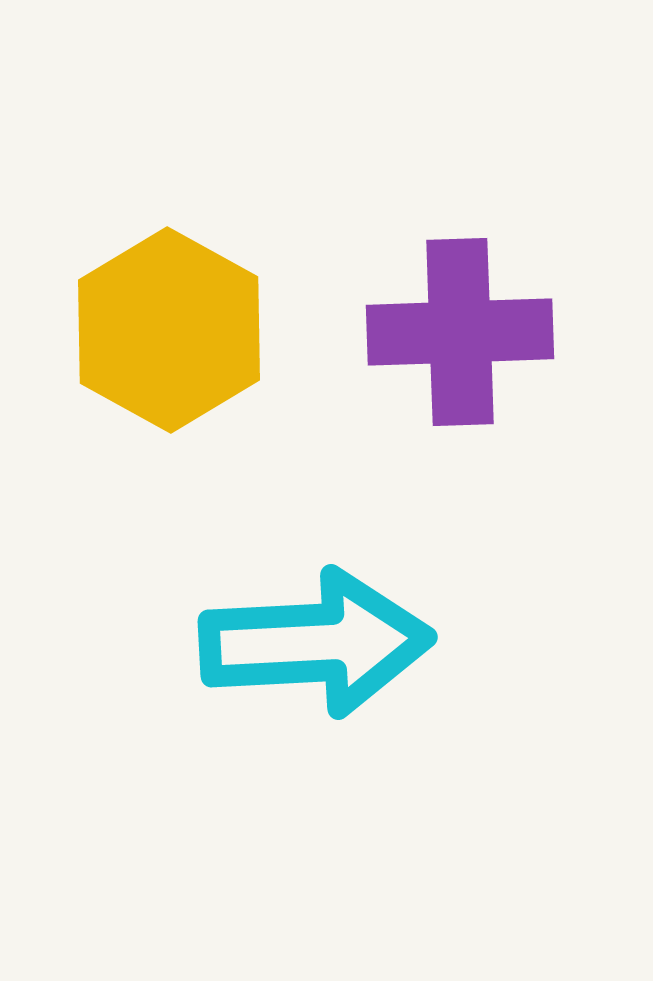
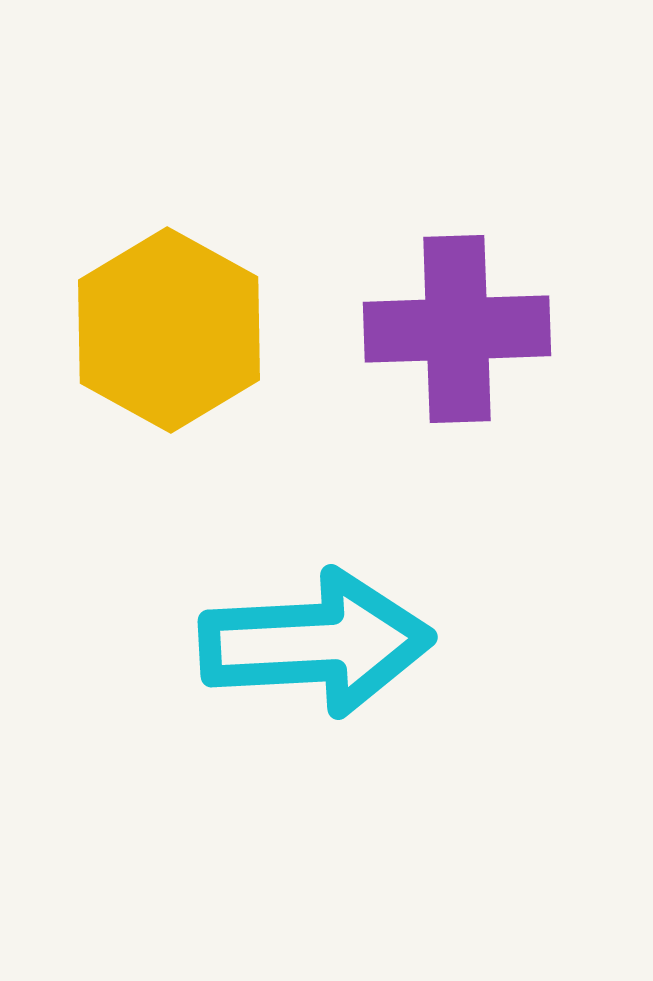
purple cross: moved 3 px left, 3 px up
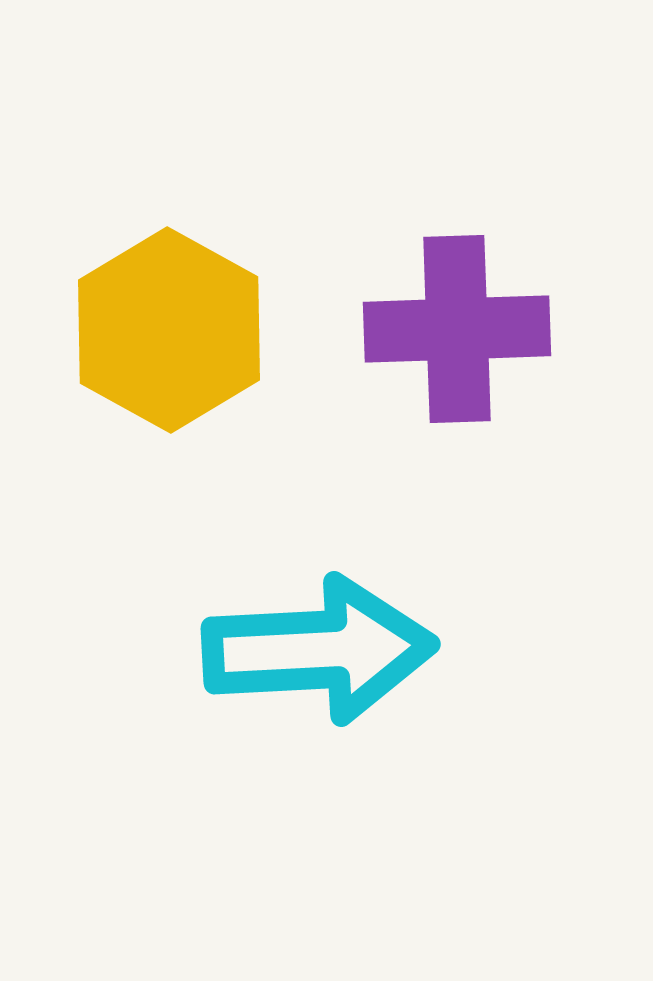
cyan arrow: moved 3 px right, 7 px down
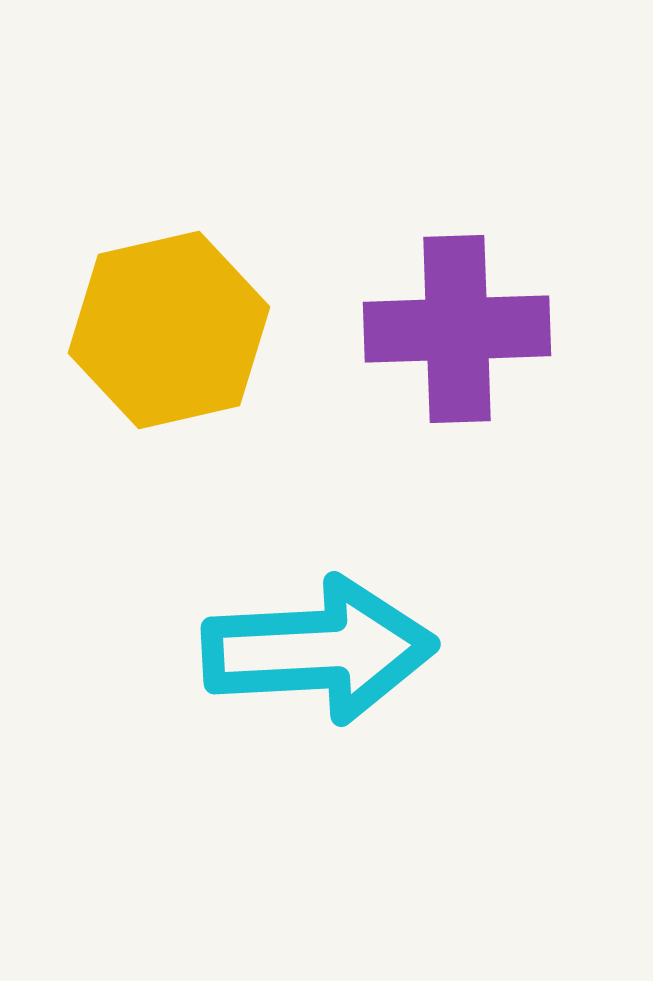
yellow hexagon: rotated 18 degrees clockwise
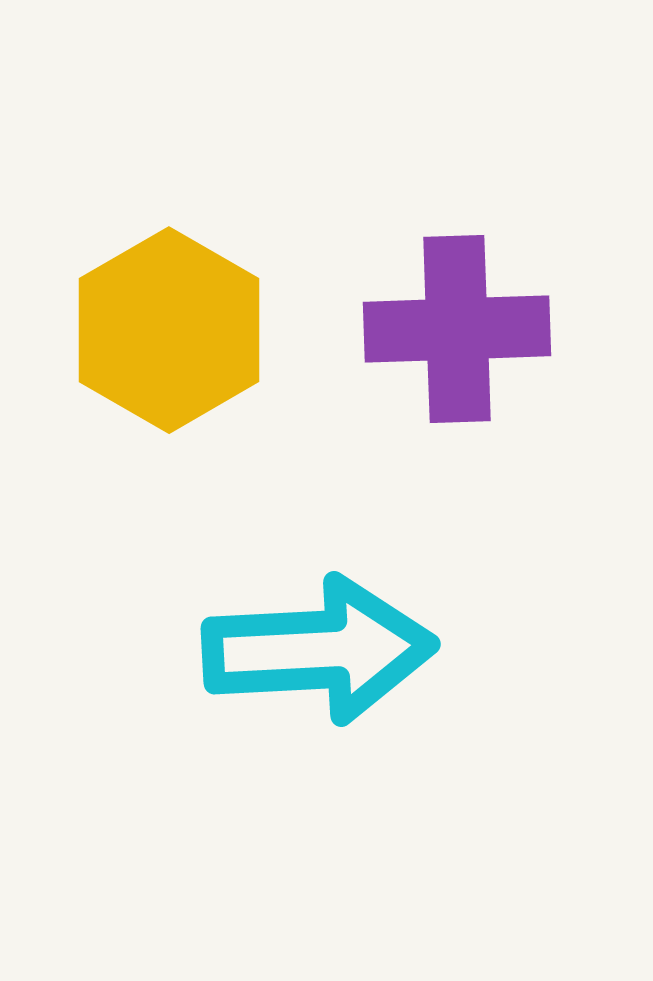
yellow hexagon: rotated 17 degrees counterclockwise
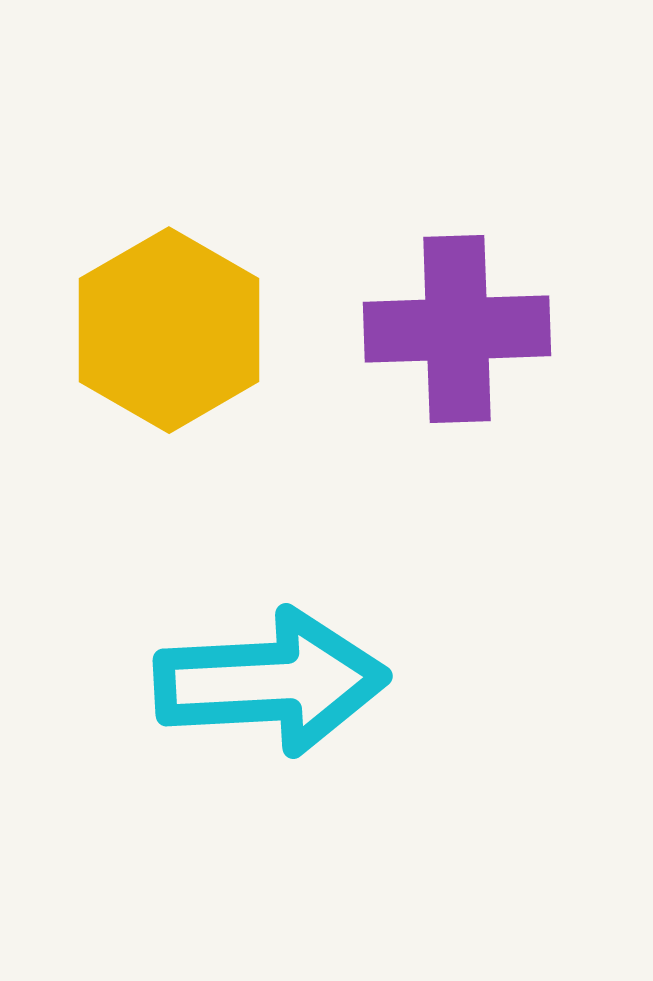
cyan arrow: moved 48 px left, 32 px down
